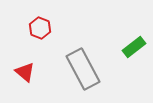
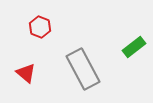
red hexagon: moved 1 px up
red triangle: moved 1 px right, 1 px down
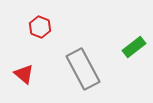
red triangle: moved 2 px left, 1 px down
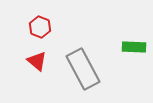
green rectangle: rotated 40 degrees clockwise
red triangle: moved 13 px right, 13 px up
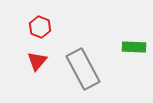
red triangle: rotated 30 degrees clockwise
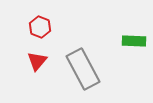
green rectangle: moved 6 px up
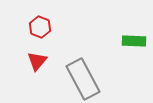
gray rectangle: moved 10 px down
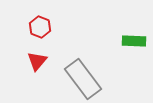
gray rectangle: rotated 9 degrees counterclockwise
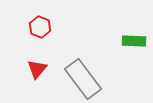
red triangle: moved 8 px down
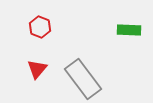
green rectangle: moved 5 px left, 11 px up
